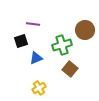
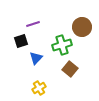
purple line: rotated 24 degrees counterclockwise
brown circle: moved 3 px left, 3 px up
blue triangle: rotated 24 degrees counterclockwise
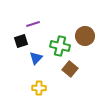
brown circle: moved 3 px right, 9 px down
green cross: moved 2 px left, 1 px down; rotated 30 degrees clockwise
yellow cross: rotated 32 degrees clockwise
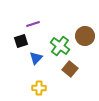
green cross: rotated 24 degrees clockwise
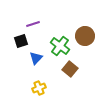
yellow cross: rotated 24 degrees counterclockwise
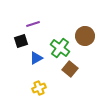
green cross: moved 2 px down
blue triangle: rotated 16 degrees clockwise
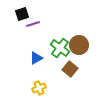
brown circle: moved 6 px left, 9 px down
black square: moved 1 px right, 27 px up
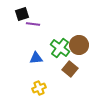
purple line: rotated 24 degrees clockwise
blue triangle: rotated 24 degrees clockwise
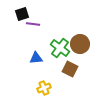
brown circle: moved 1 px right, 1 px up
brown square: rotated 14 degrees counterclockwise
yellow cross: moved 5 px right
